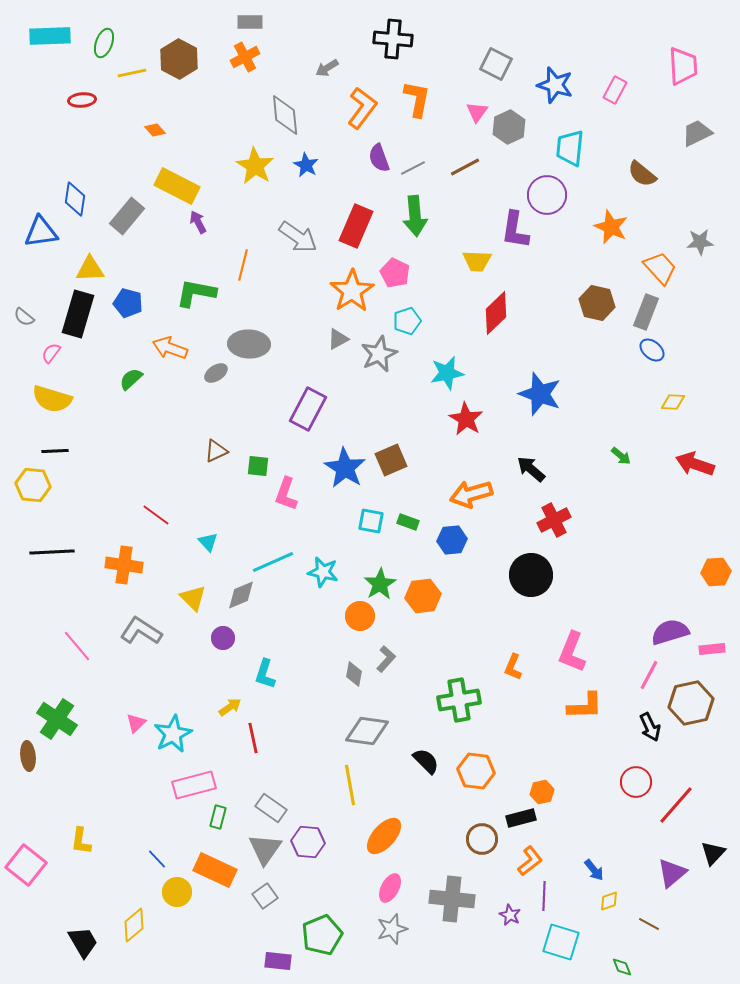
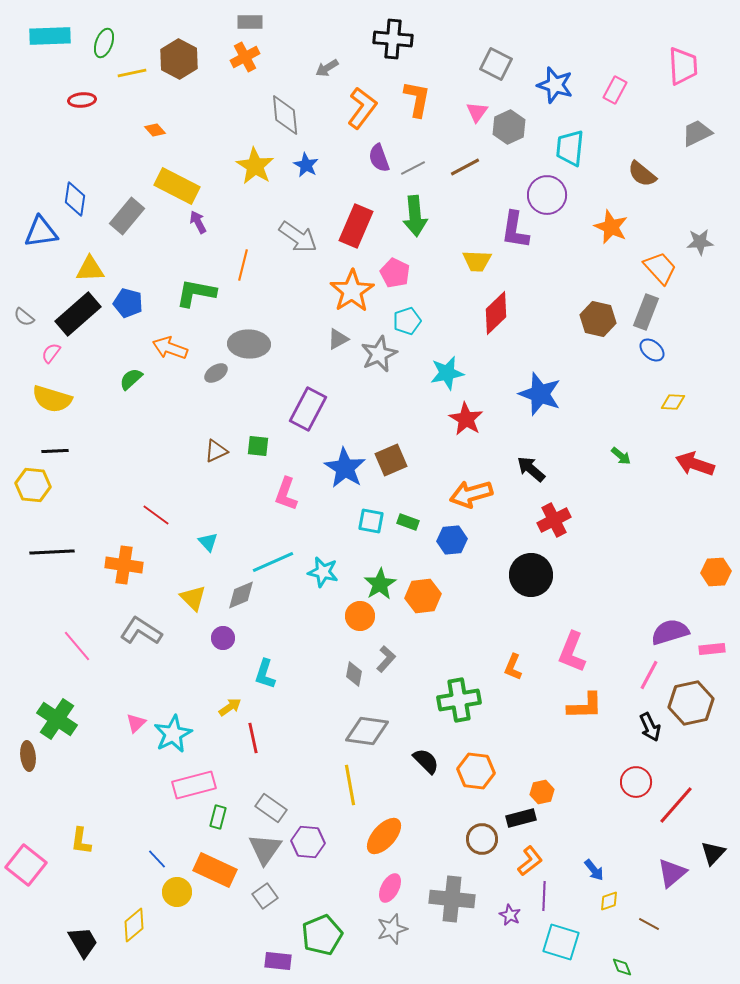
brown hexagon at (597, 303): moved 1 px right, 16 px down
black rectangle at (78, 314): rotated 33 degrees clockwise
green square at (258, 466): moved 20 px up
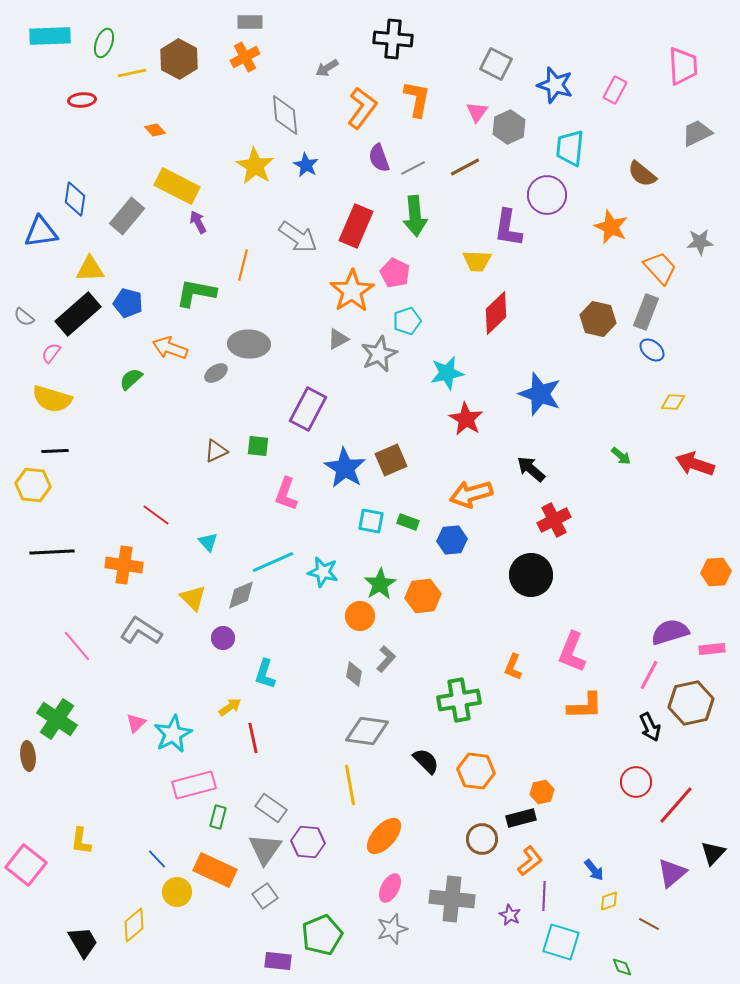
purple L-shape at (515, 230): moved 7 px left, 2 px up
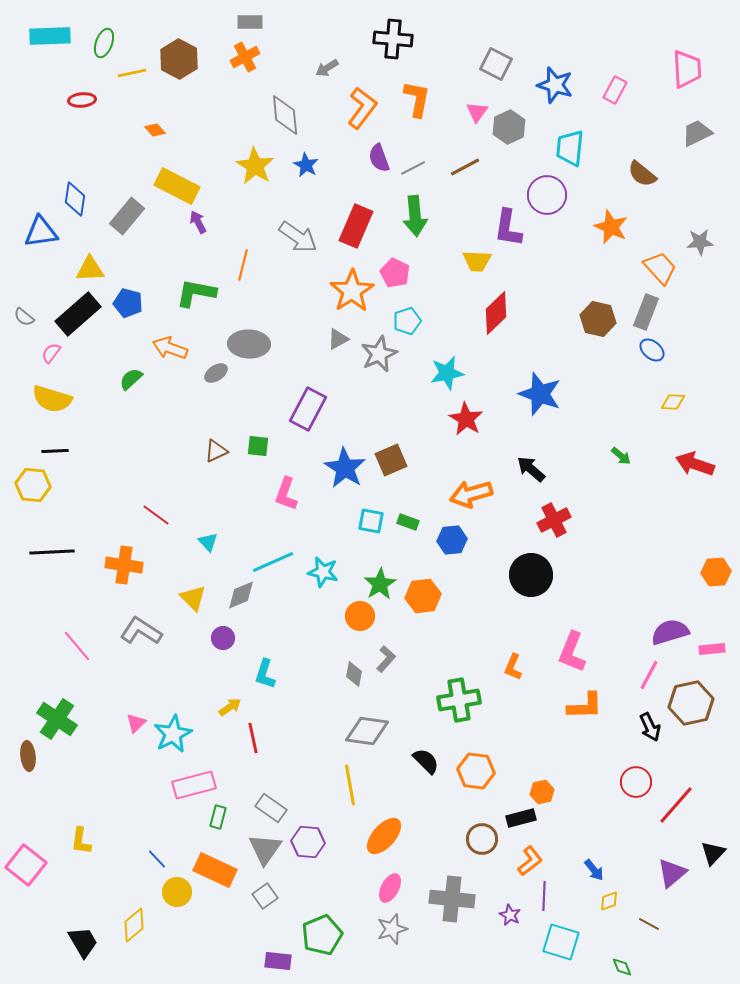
pink trapezoid at (683, 66): moved 4 px right, 3 px down
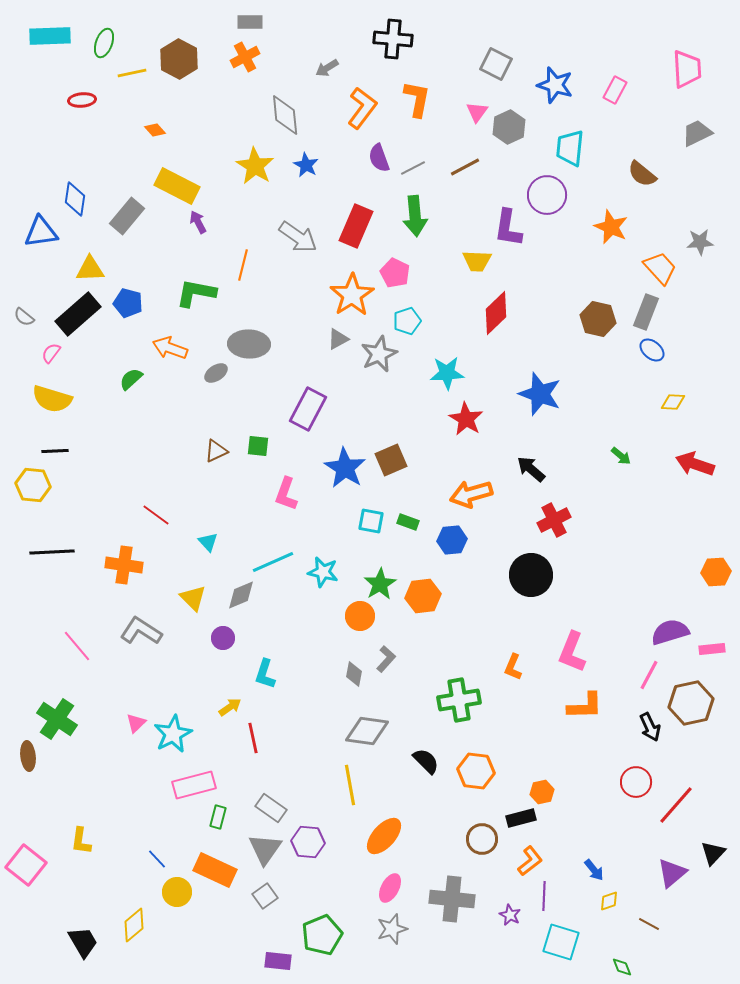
orange star at (352, 291): moved 4 px down
cyan star at (447, 373): rotated 8 degrees clockwise
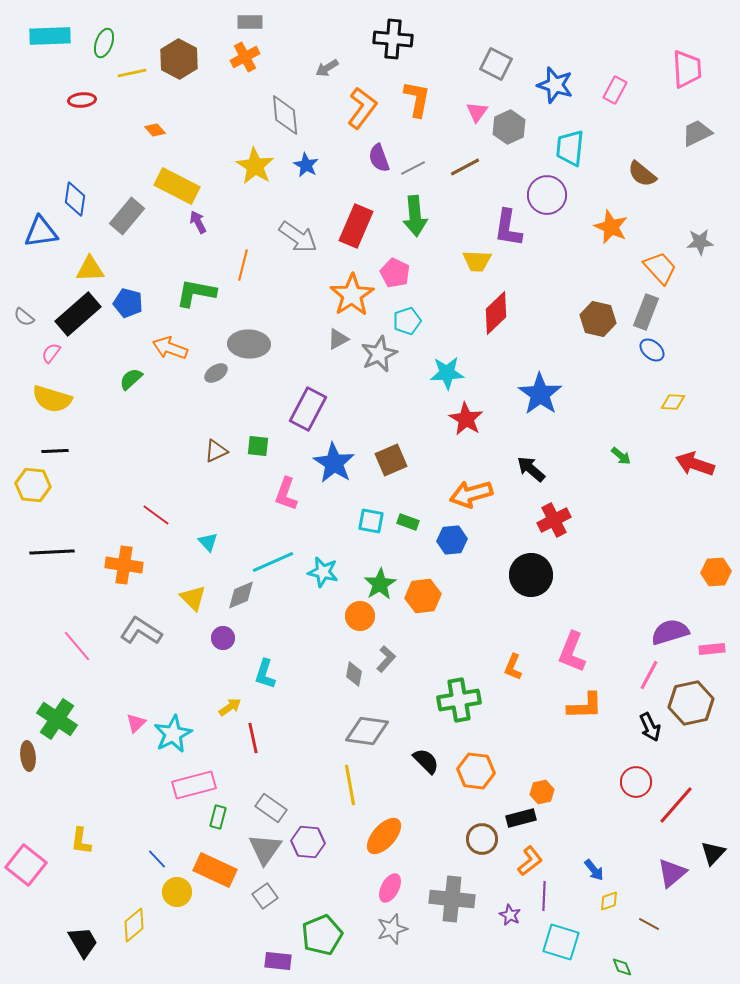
blue star at (540, 394): rotated 15 degrees clockwise
blue star at (345, 468): moved 11 px left, 5 px up
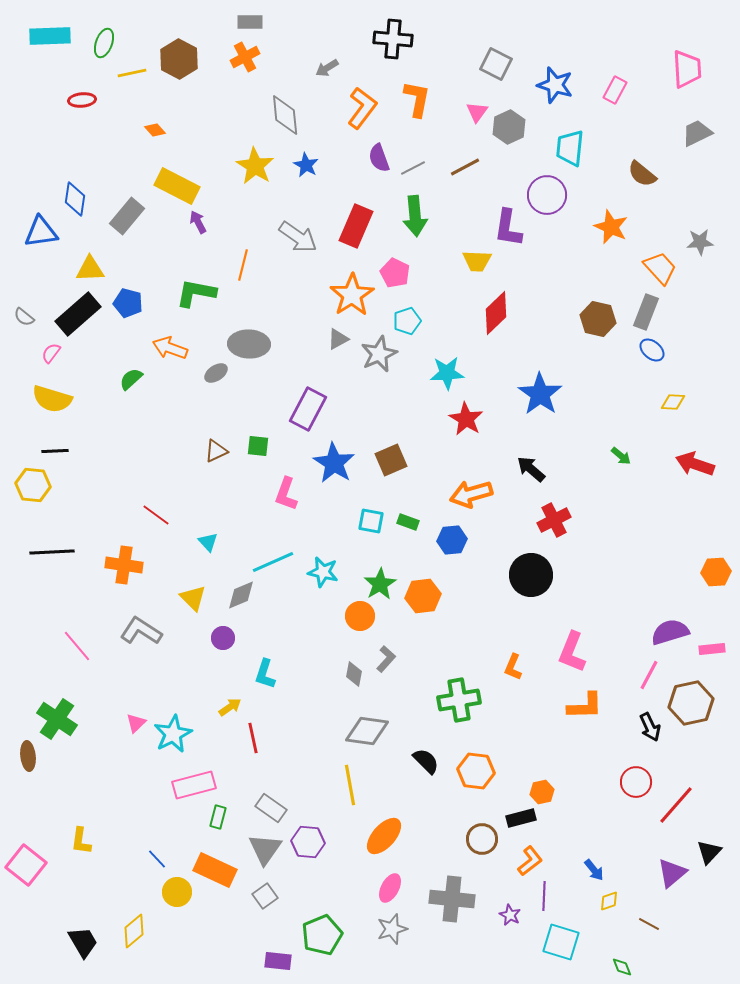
black triangle at (713, 853): moved 4 px left, 1 px up
yellow diamond at (134, 925): moved 6 px down
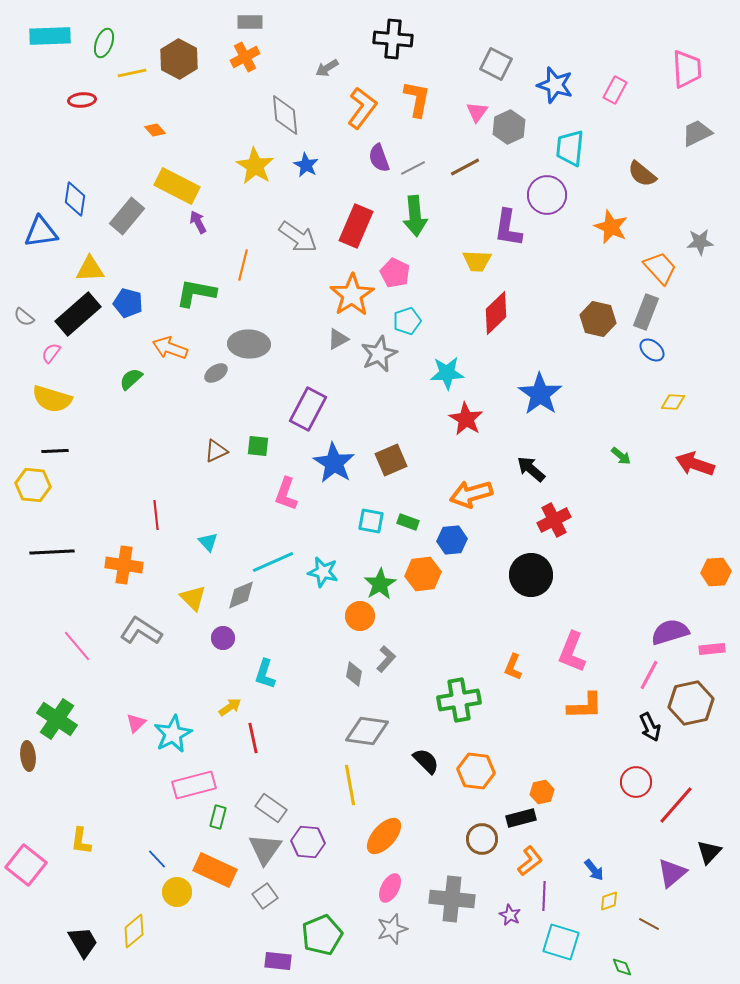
red line at (156, 515): rotated 48 degrees clockwise
orange hexagon at (423, 596): moved 22 px up
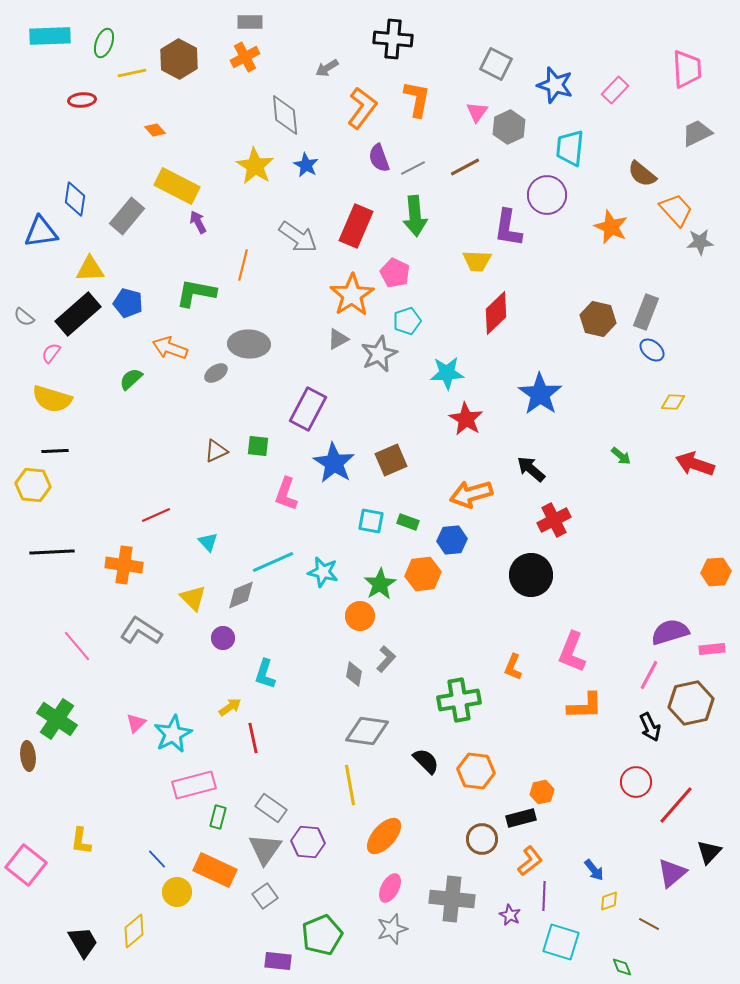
pink rectangle at (615, 90): rotated 16 degrees clockwise
orange trapezoid at (660, 268): moved 16 px right, 58 px up
red line at (156, 515): rotated 72 degrees clockwise
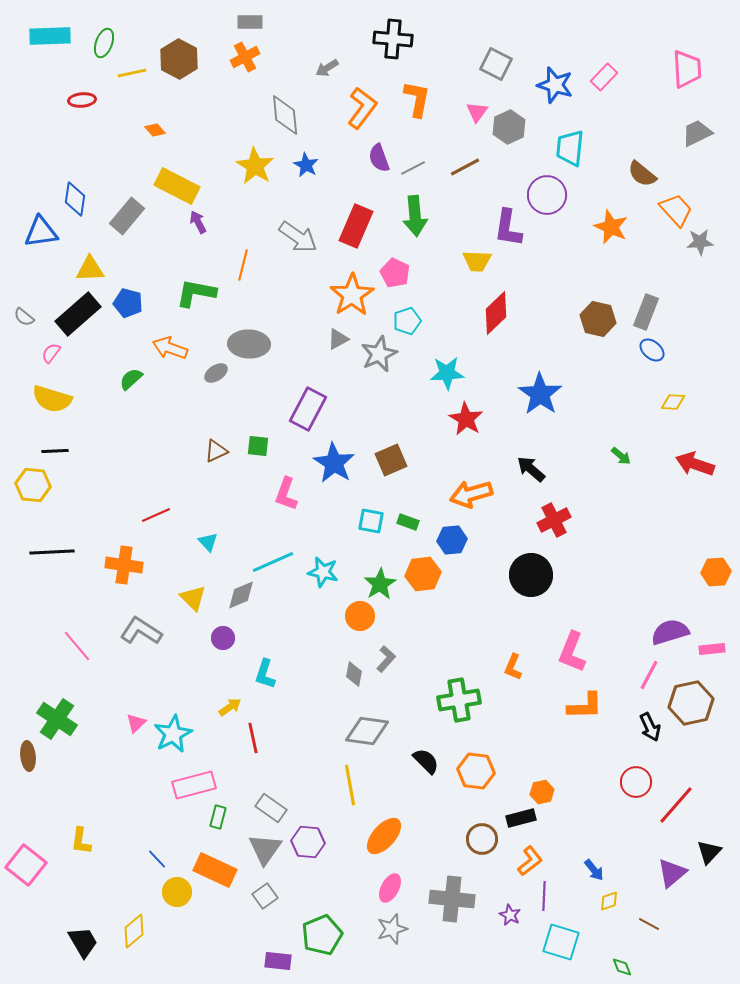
pink rectangle at (615, 90): moved 11 px left, 13 px up
